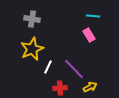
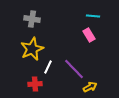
red cross: moved 25 px left, 4 px up
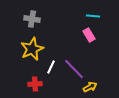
white line: moved 3 px right
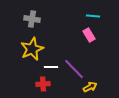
white line: rotated 64 degrees clockwise
red cross: moved 8 px right
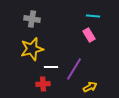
yellow star: rotated 10 degrees clockwise
purple line: rotated 75 degrees clockwise
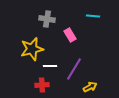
gray cross: moved 15 px right
pink rectangle: moved 19 px left
white line: moved 1 px left, 1 px up
red cross: moved 1 px left, 1 px down
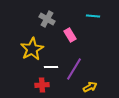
gray cross: rotated 21 degrees clockwise
yellow star: rotated 15 degrees counterclockwise
white line: moved 1 px right, 1 px down
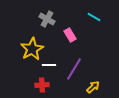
cyan line: moved 1 px right, 1 px down; rotated 24 degrees clockwise
white line: moved 2 px left, 2 px up
yellow arrow: moved 3 px right; rotated 16 degrees counterclockwise
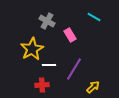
gray cross: moved 2 px down
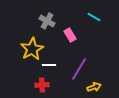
purple line: moved 5 px right
yellow arrow: moved 1 px right; rotated 24 degrees clockwise
